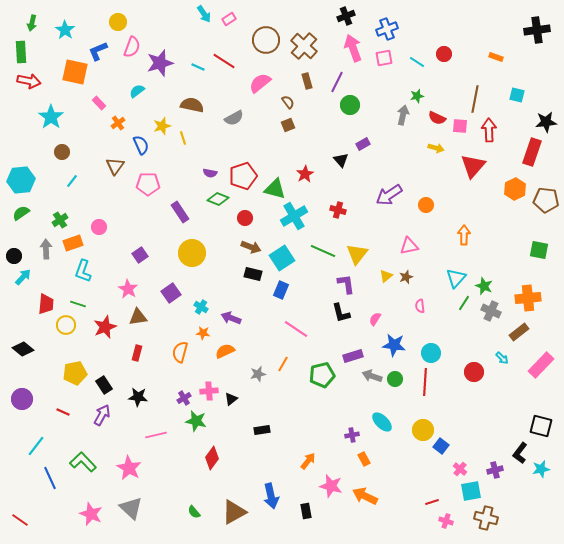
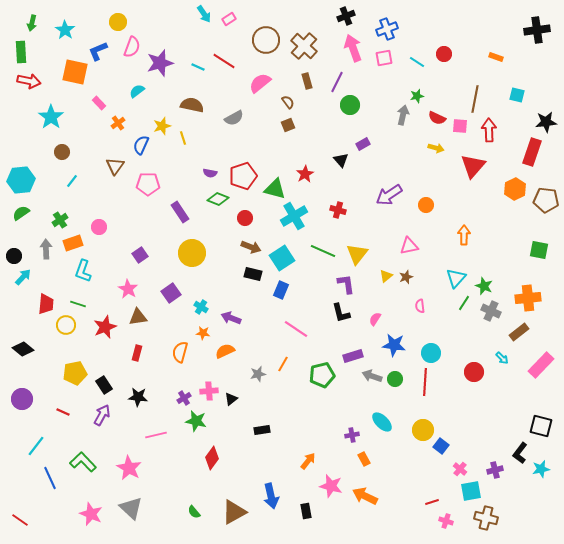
blue semicircle at (141, 145): rotated 132 degrees counterclockwise
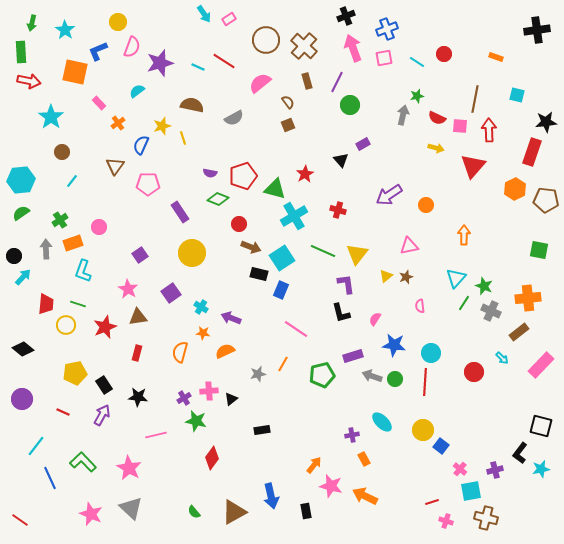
red circle at (245, 218): moved 6 px left, 6 px down
black rectangle at (253, 274): moved 6 px right
orange arrow at (308, 461): moved 6 px right, 4 px down
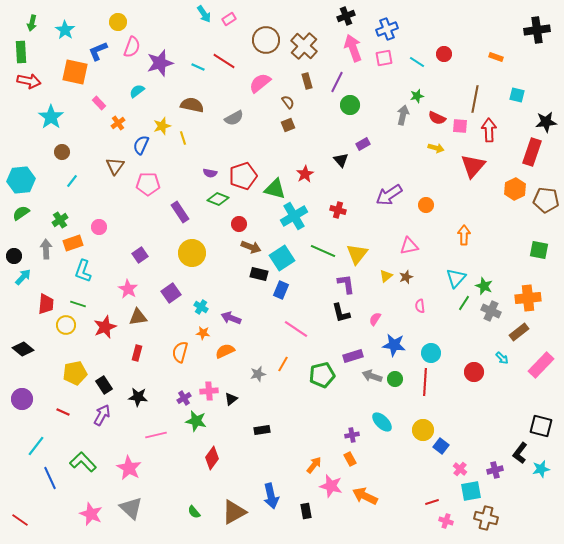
orange rectangle at (364, 459): moved 14 px left
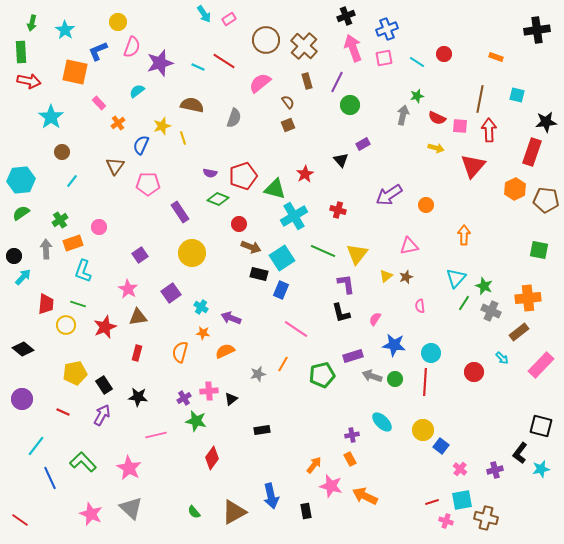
brown line at (475, 99): moved 5 px right
gray semicircle at (234, 118): rotated 42 degrees counterclockwise
cyan square at (471, 491): moved 9 px left, 9 px down
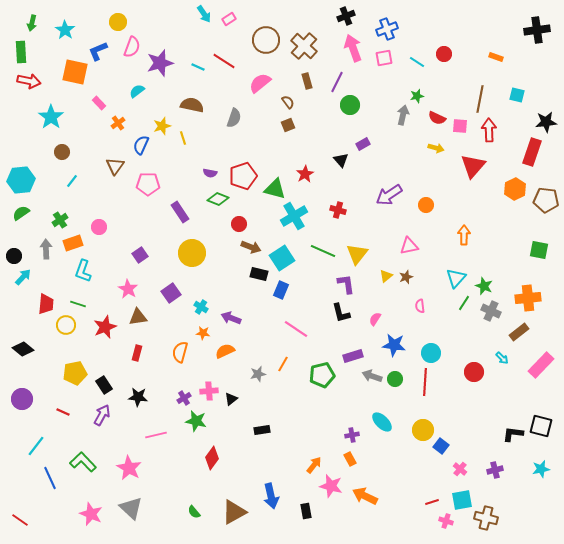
black L-shape at (520, 453): moved 7 px left, 19 px up; rotated 60 degrees clockwise
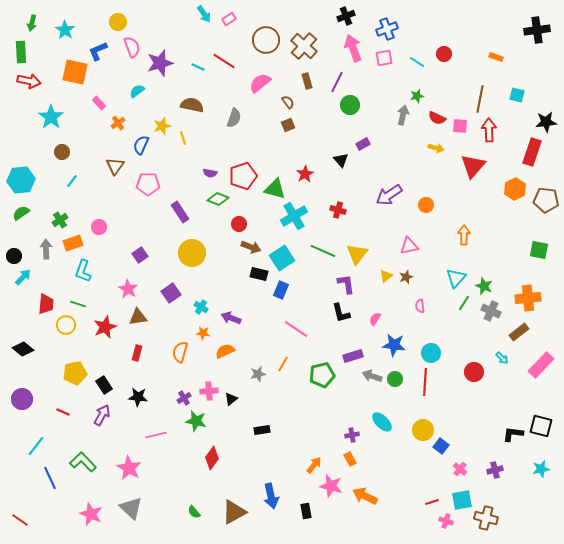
pink semicircle at (132, 47): rotated 40 degrees counterclockwise
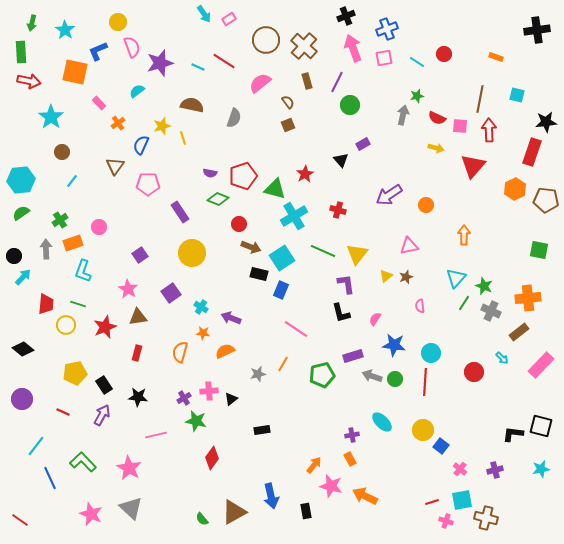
green semicircle at (194, 512): moved 8 px right, 7 px down
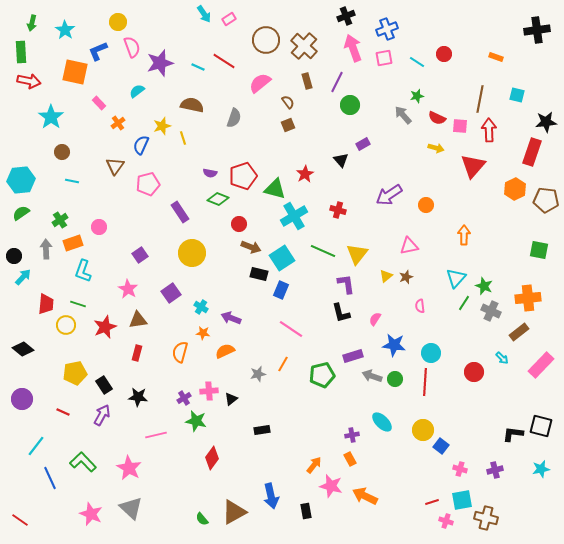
gray arrow at (403, 115): rotated 54 degrees counterclockwise
cyan line at (72, 181): rotated 64 degrees clockwise
pink pentagon at (148, 184): rotated 15 degrees counterclockwise
brown triangle at (138, 317): moved 3 px down
pink line at (296, 329): moved 5 px left
pink cross at (460, 469): rotated 24 degrees counterclockwise
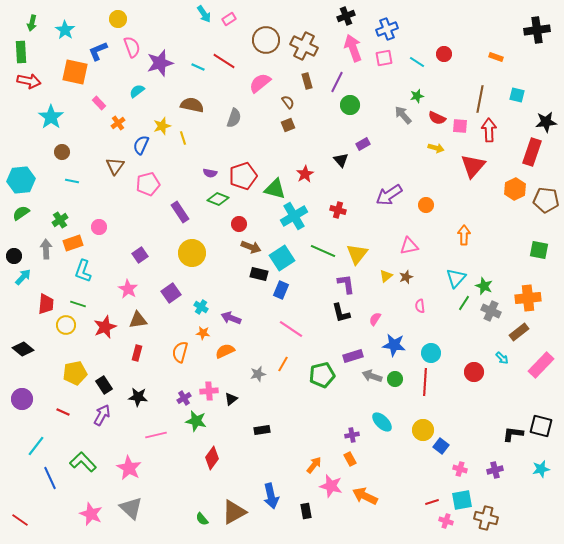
yellow circle at (118, 22): moved 3 px up
brown cross at (304, 46): rotated 16 degrees counterclockwise
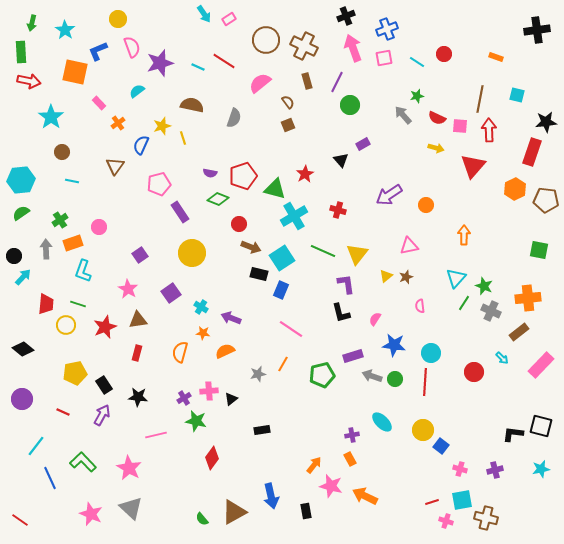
pink pentagon at (148, 184): moved 11 px right
